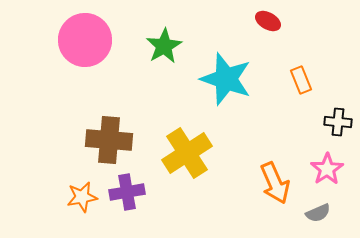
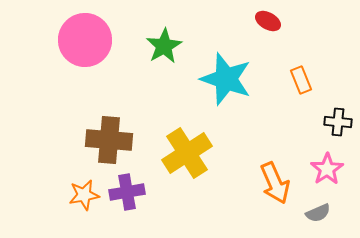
orange star: moved 2 px right, 2 px up
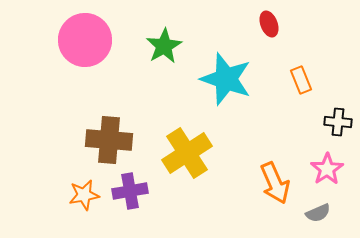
red ellipse: moved 1 px right, 3 px down; rotated 40 degrees clockwise
purple cross: moved 3 px right, 1 px up
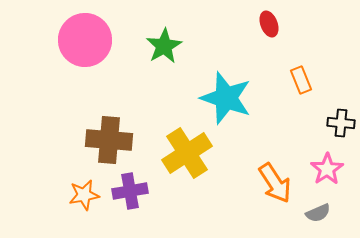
cyan star: moved 19 px down
black cross: moved 3 px right, 1 px down
orange arrow: rotated 9 degrees counterclockwise
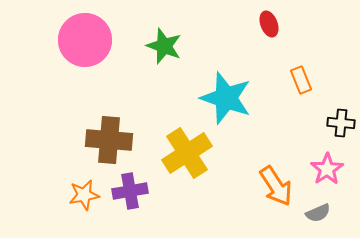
green star: rotated 21 degrees counterclockwise
orange arrow: moved 1 px right, 3 px down
